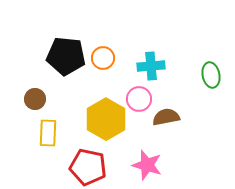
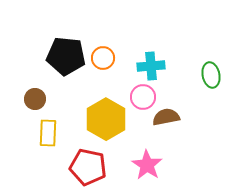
pink circle: moved 4 px right, 2 px up
pink star: rotated 16 degrees clockwise
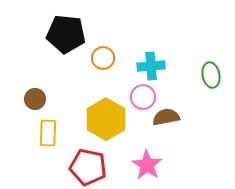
black pentagon: moved 22 px up
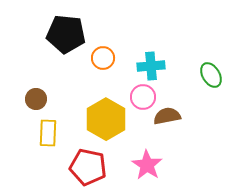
green ellipse: rotated 20 degrees counterclockwise
brown circle: moved 1 px right
brown semicircle: moved 1 px right, 1 px up
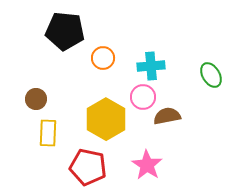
black pentagon: moved 1 px left, 3 px up
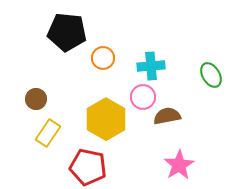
black pentagon: moved 2 px right, 1 px down
yellow rectangle: rotated 32 degrees clockwise
pink star: moved 32 px right; rotated 8 degrees clockwise
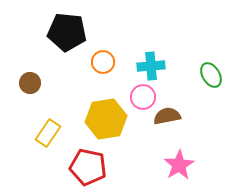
orange circle: moved 4 px down
brown circle: moved 6 px left, 16 px up
yellow hexagon: rotated 21 degrees clockwise
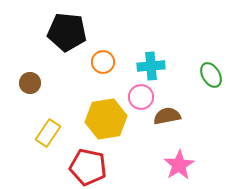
pink circle: moved 2 px left
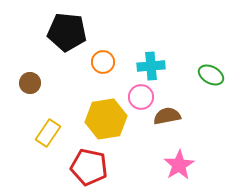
green ellipse: rotated 30 degrees counterclockwise
red pentagon: moved 1 px right
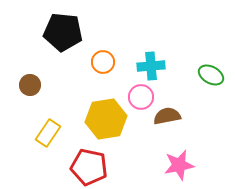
black pentagon: moved 4 px left
brown circle: moved 2 px down
pink star: rotated 20 degrees clockwise
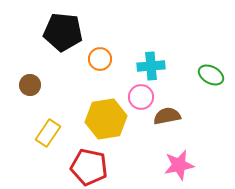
orange circle: moved 3 px left, 3 px up
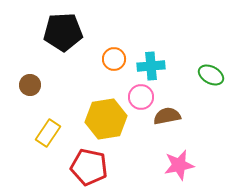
black pentagon: rotated 9 degrees counterclockwise
orange circle: moved 14 px right
